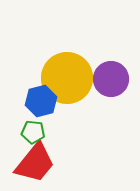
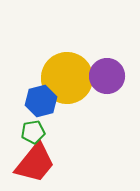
purple circle: moved 4 px left, 3 px up
green pentagon: rotated 15 degrees counterclockwise
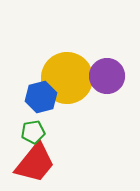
blue hexagon: moved 4 px up
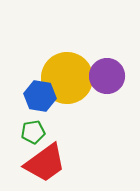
blue hexagon: moved 1 px left, 1 px up; rotated 24 degrees clockwise
red trapezoid: moved 10 px right; rotated 15 degrees clockwise
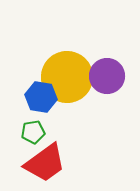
yellow circle: moved 1 px up
blue hexagon: moved 1 px right, 1 px down
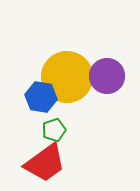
green pentagon: moved 21 px right, 2 px up; rotated 10 degrees counterclockwise
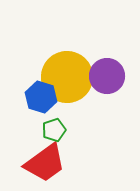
blue hexagon: rotated 8 degrees clockwise
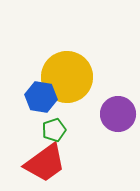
purple circle: moved 11 px right, 38 px down
blue hexagon: rotated 8 degrees counterclockwise
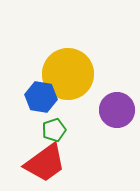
yellow circle: moved 1 px right, 3 px up
purple circle: moved 1 px left, 4 px up
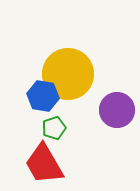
blue hexagon: moved 2 px right, 1 px up
green pentagon: moved 2 px up
red trapezoid: moved 1 px left, 1 px down; rotated 96 degrees clockwise
